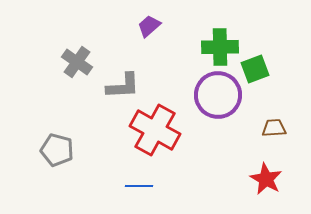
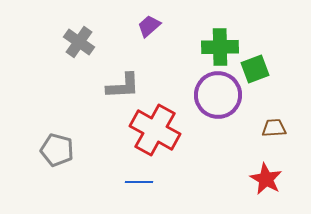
gray cross: moved 2 px right, 20 px up
blue line: moved 4 px up
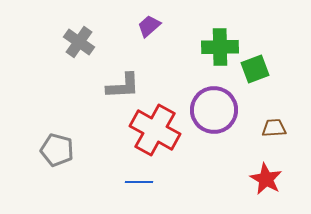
purple circle: moved 4 px left, 15 px down
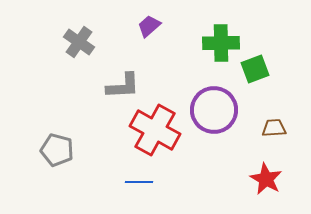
green cross: moved 1 px right, 4 px up
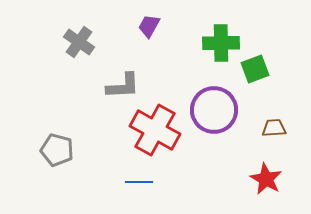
purple trapezoid: rotated 20 degrees counterclockwise
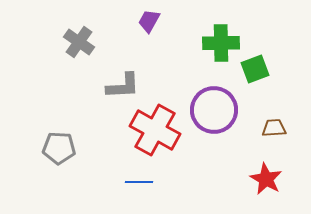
purple trapezoid: moved 5 px up
gray pentagon: moved 2 px right, 2 px up; rotated 12 degrees counterclockwise
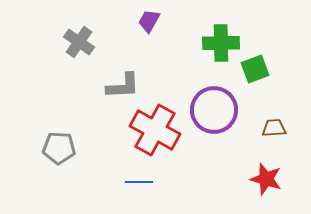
red star: rotated 12 degrees counterclockwise
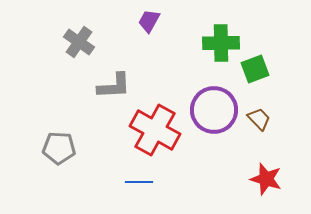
gray L-shape: moved 9 px left
brown trapezoid: moved 15 px left, 9 px up; rotated 50 degrees clockwise
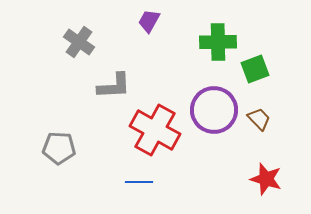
green cross: moved 3 px left, 1 px up
